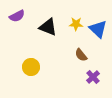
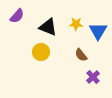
purple semicircle: rotated 21 degrees counterclockwise
blue triangle: moved 2 px down; rotated 18 degrees clockwise
yellow circle: moved 10 px right, 15 px up
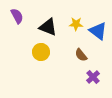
purple semicircle: rotated 70 degrees counterclockwise
blue triangle: rotated 24 degrees counterclockwise
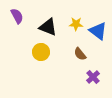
brown semicircle: moved 1 px left, 1 px up
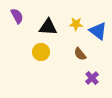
black triangle: rotated 18 degrees counterclockwise
purple cross: moved 1 px left, 1 px down
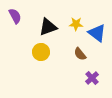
purple semicircle: moved 2 px left
black triangle: rotated 24 degrees counterclockwise
blue triangle: moved 1 px left, 2 px down
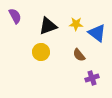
black triangle: moved 1 px up
brown semicircle: moved 1 px left, 1 px down
purple cross: rotated 24 degrees clockwise
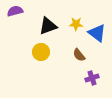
purple semicircle: moved 5 px up; rotated 77 degrees counterclockwise
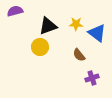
yellow circle: moved 1 px left, 5 px up
